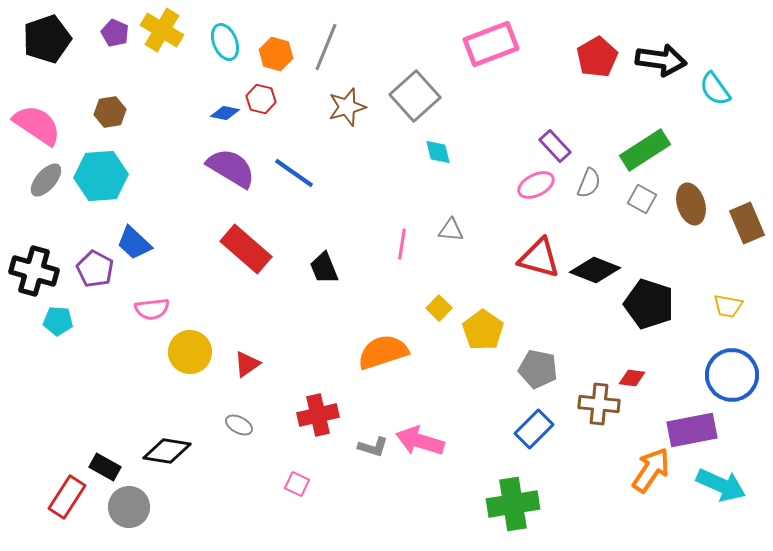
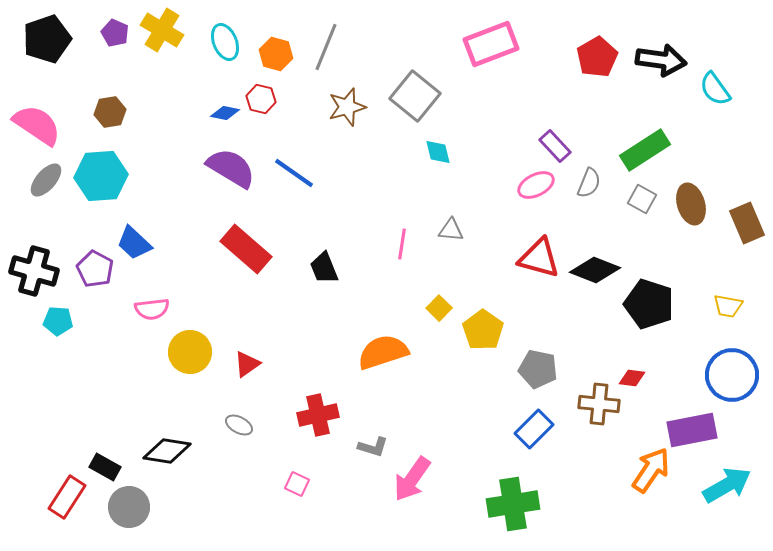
gray square at (415, 96): rotated 9 degrees counterclockwise
pink arrow at (420, 441): moved 8 px left, 38 px down; rotated 72 degrees counterclockwise
cyan arrow at (721, 485): moved 6 px right; rotated 54 degrees counterclockwise
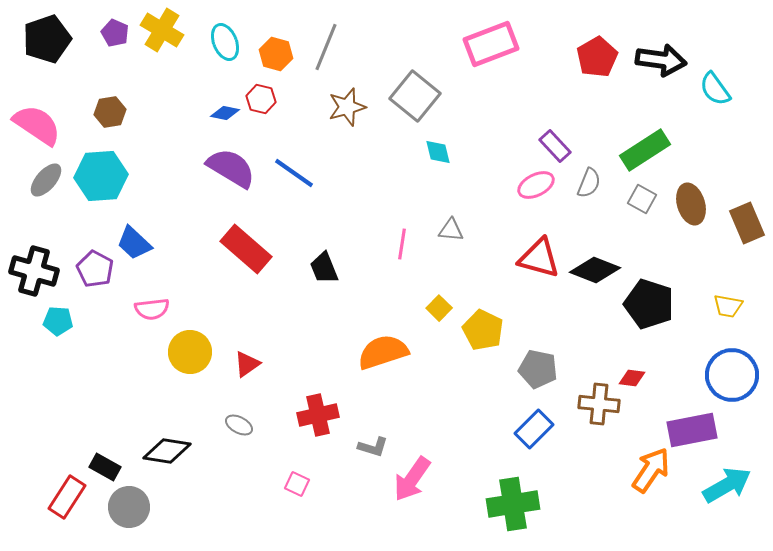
yellow pentagon at (483, 330): rotated 9 degrees counterclockwise
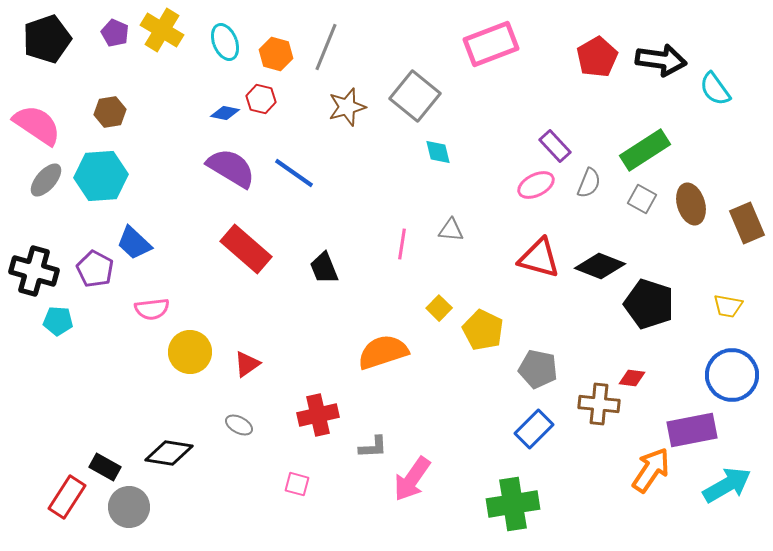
black diamond at (595, 270): moved 5 px right, 4 px up
gray L-shape at (373, 447): rotated 20 degrees counterclockwise
black diamond at (167, 451): moved 2 px right, 2 px down
pink square at (297, 484): rotated 10 degrees counterclockwise
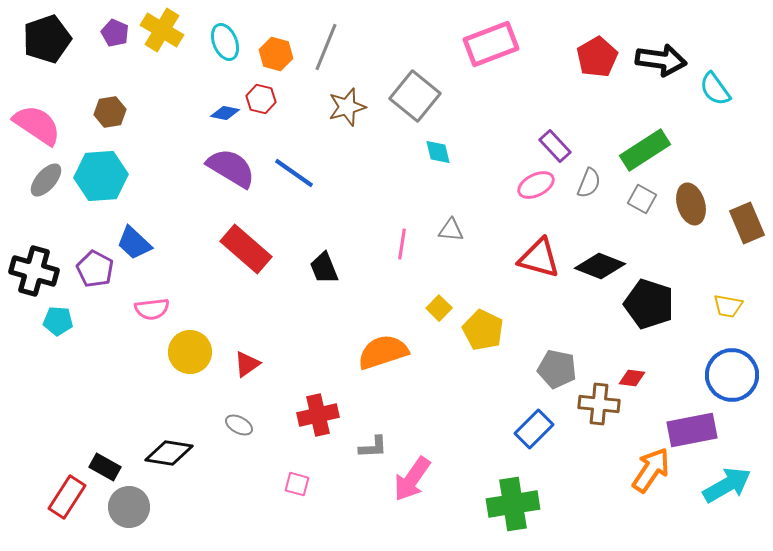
gray pentagon at (538, 369): moved 19 px right
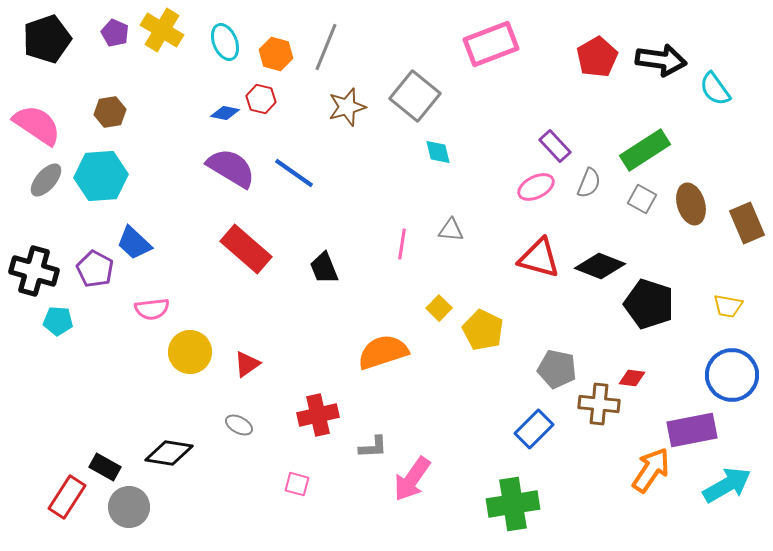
pink ellipse at (536, 185): moved 2 px down
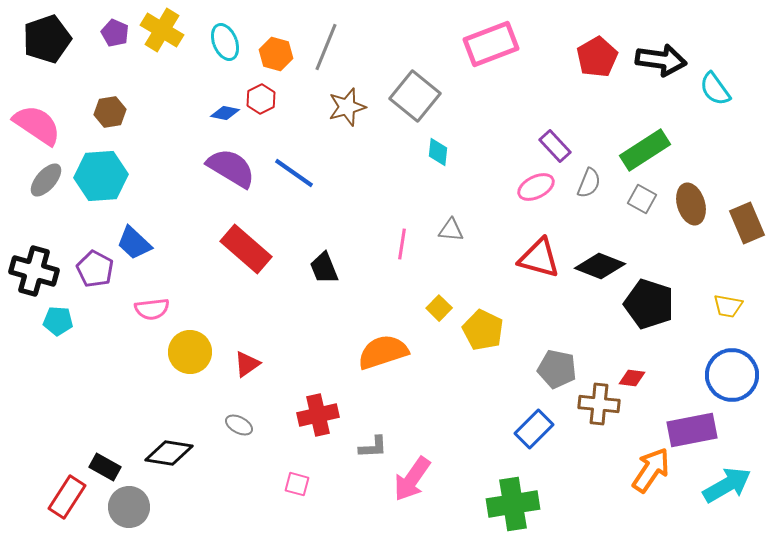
red hexagon at (261, 99): rotated 20 degrees clockwise
cyan diamond at (438, 152): rotated 20 degrees clockwise
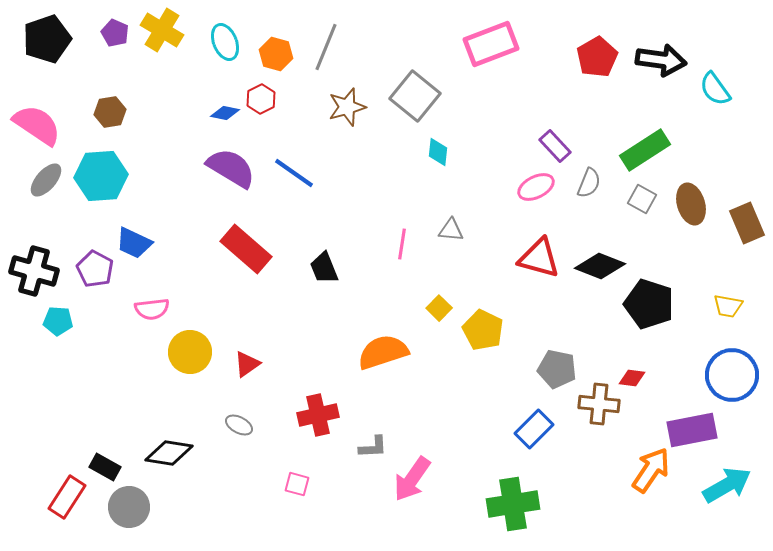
blue trapezoid at (134, 243): rotated 18 degrees counterclockwise
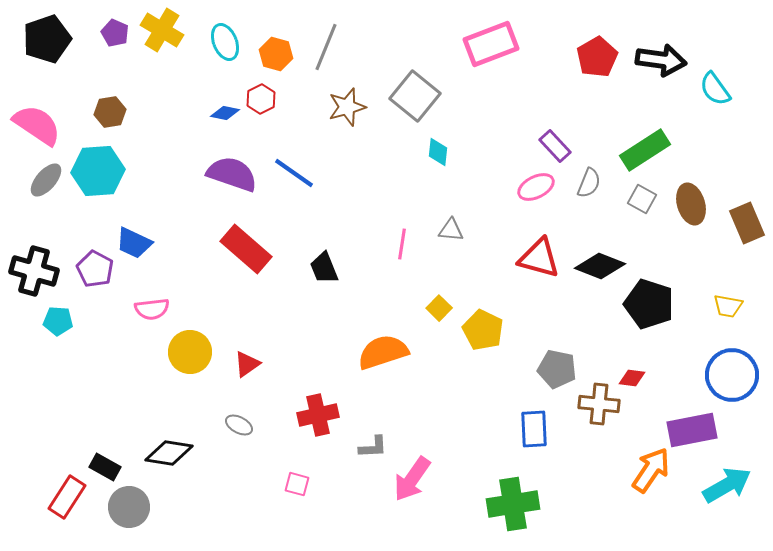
purple semicircle at (231, 168): moved 1 px right, 6 px down; rotated 12 degrees counterclockwise
cyan hexagon at (101, 176): moved 3 px left, 5 px up
blue rectangle at (534, 429): rotated 48 degrees counterclockwise
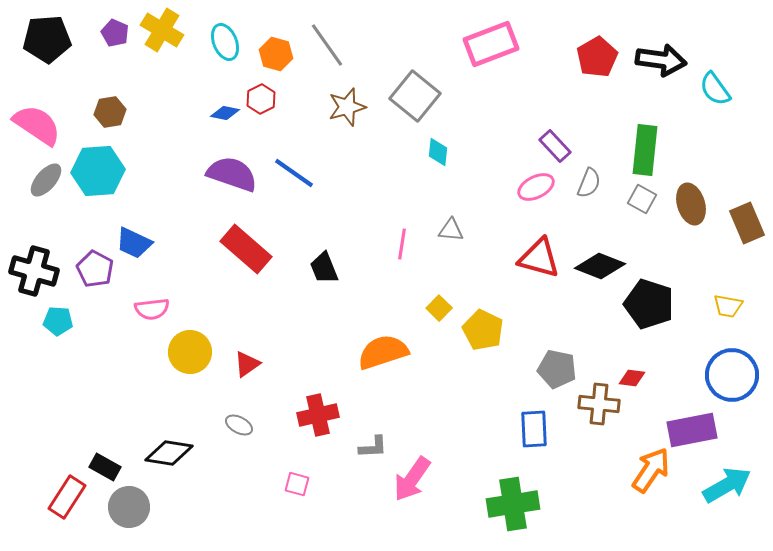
black pentagon at (47, 39): rotated 15 degrees clockwise
gray line at (326, 47): moved 1 px right, 2 px up; rotated 57 degrees counterclockwise
green rectangle at (645, 150): rotated 51 degrees counterclockwise
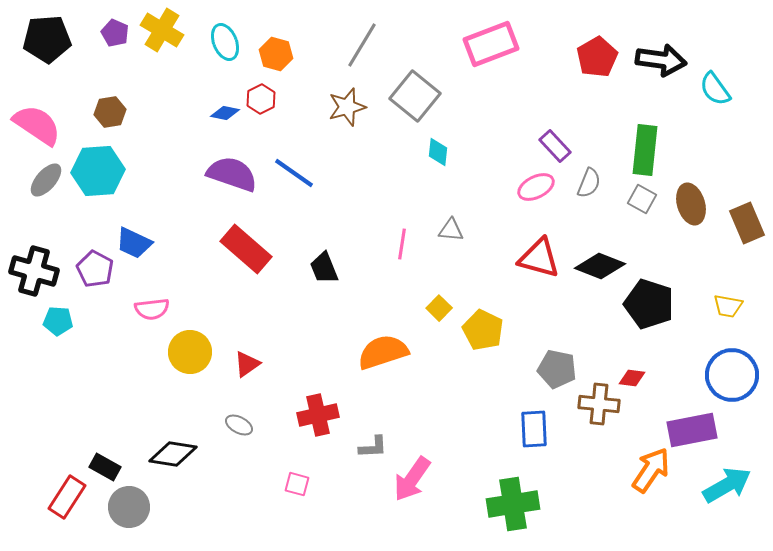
gray line at (327, 45): moved 35 px right; rotated 66 degrees clockwise
black diamond at (169, 453): moved 4 px right, 1 px down
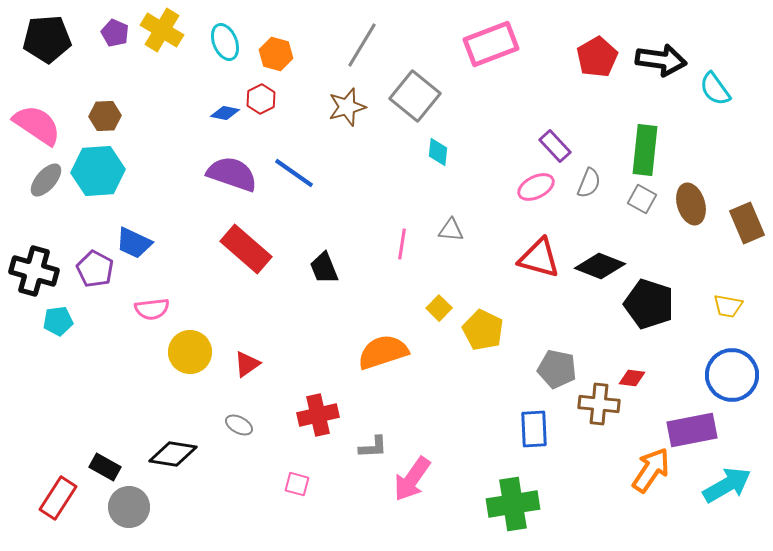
brown hexagon at (110, 112): moved 5 px left, 4 px down; rotated 8 degrees clockwise
cyan pentagon at (58, 321): rotated 12 degrees counterclockwise
red rectangle at (67, 497): moved 9 px left, 1 px down
